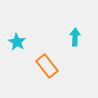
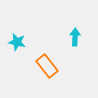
cyan star: rotated 18 degrees counterclockwise
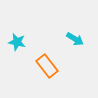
cyan arrow: moved 2 px down; rotated 120 degrees clockwise
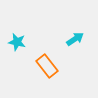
cyan arrow: rotated 66 degrees counterclockwise
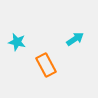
orange rectangle: moved 1 px left, 1 px up; rotated 10 degrees clockwise
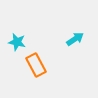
orange rectangle: moved 10 px left
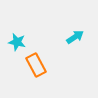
cyan arrow: moved 2 px up
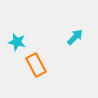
cyan arrow: rotated 12 degrees counterclockwise
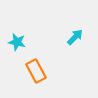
orange rectangle: moved 6 px down
